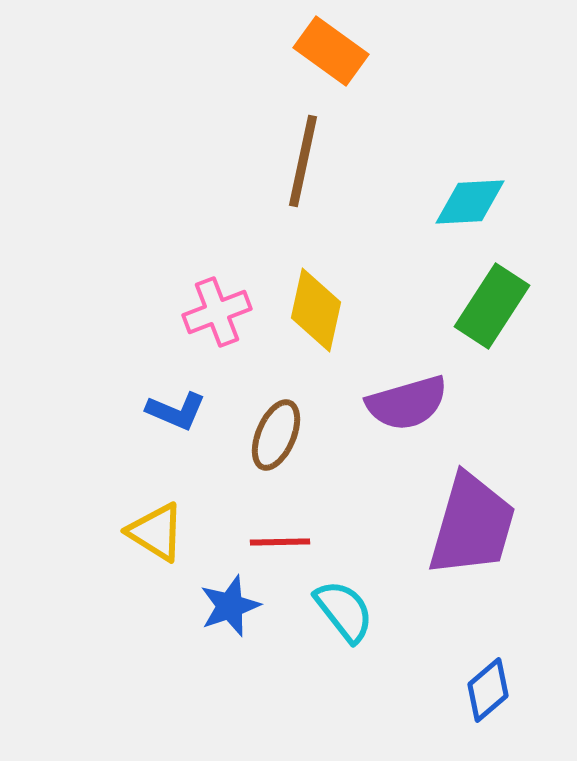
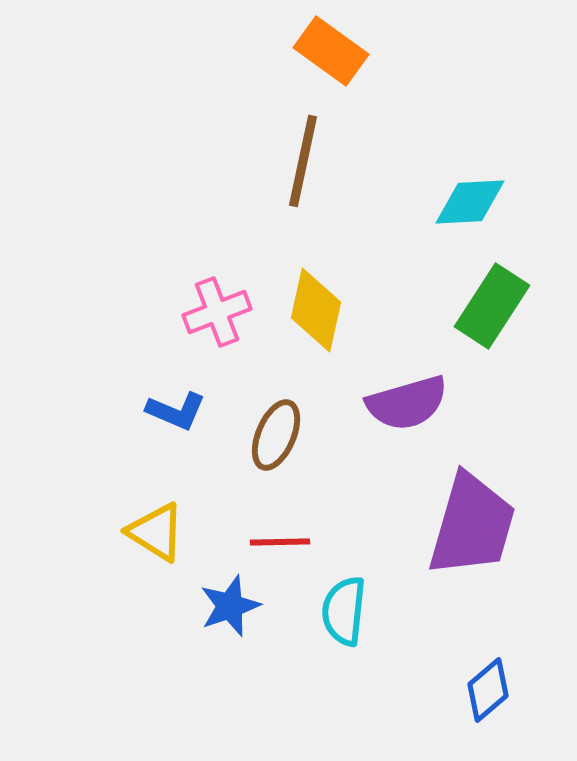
cyan semicircle: rotated 136 degrees counterclockwise
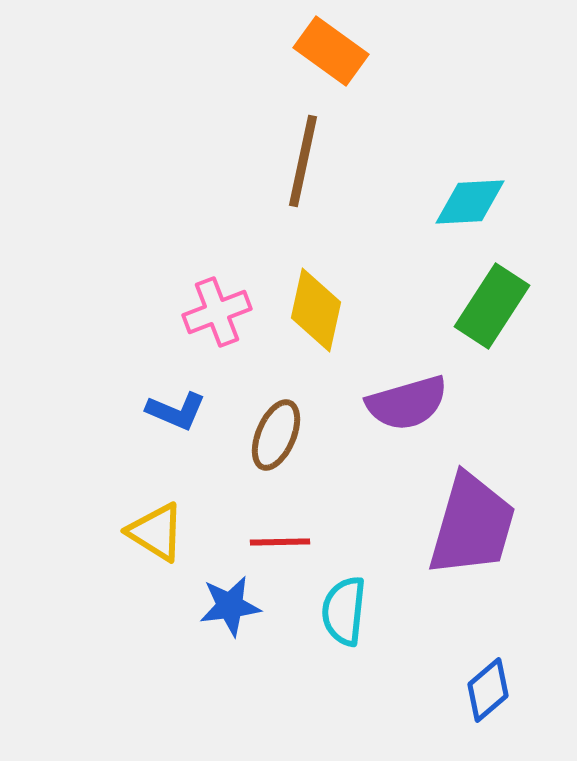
blue star: rotated 12 degrees clockwise
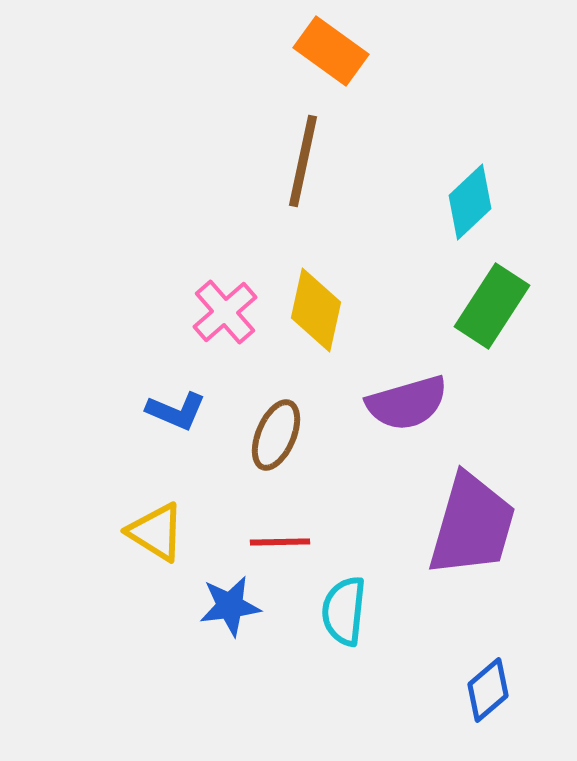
cyan diamond: rotated 40 degrees counterclockwise
pink cross: moved 8 px right; rotated 20 degrees counterclockwise
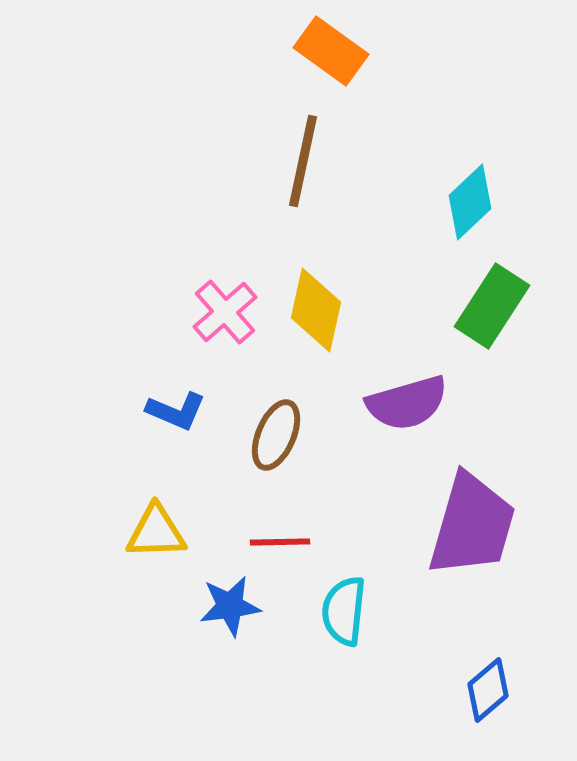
yellow triangle: rotated 34 degrees counterclockwise
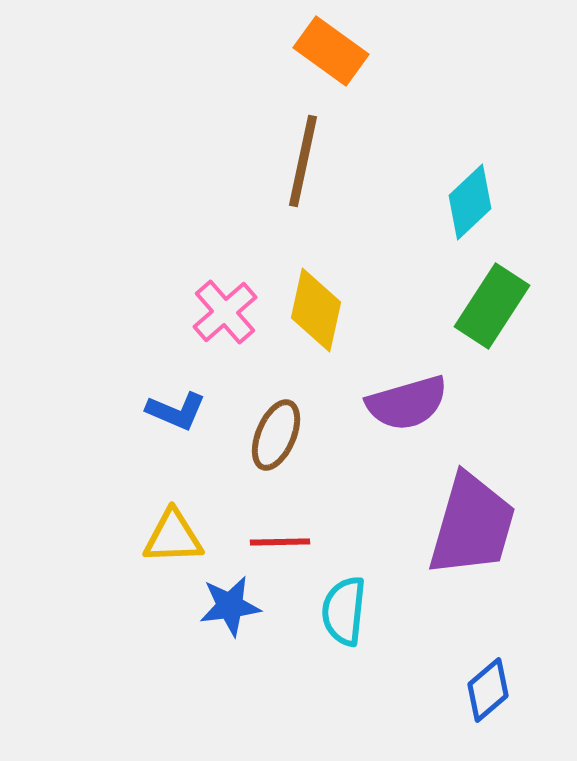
yellow triangle: moved 17 px right, 5 px down
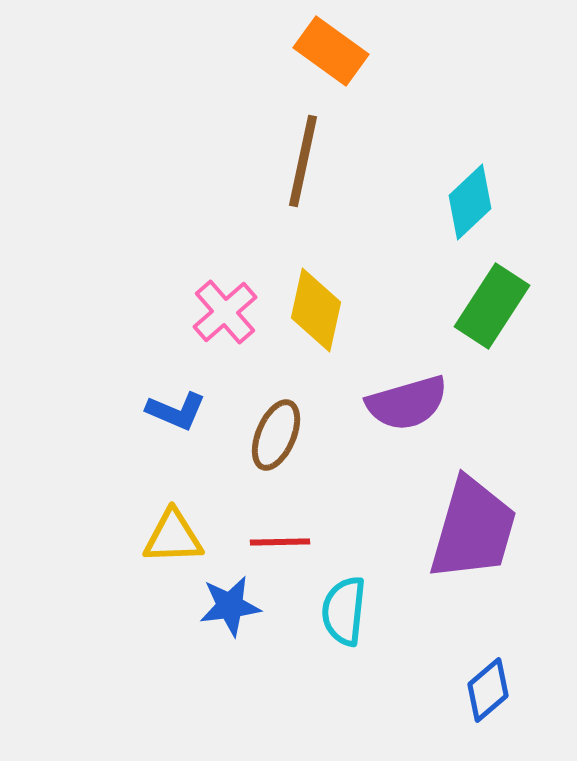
purple trapezoid: moved 1 px right, 4 px down
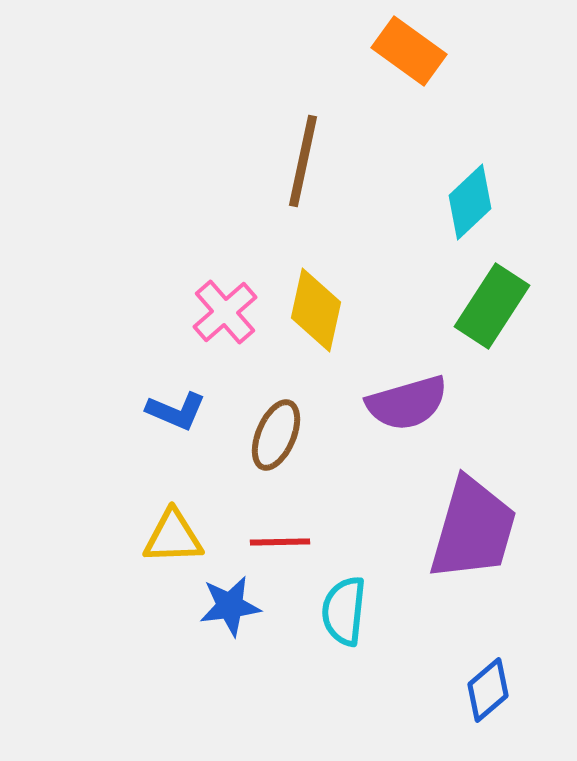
orange rectangle: moved 78 px right
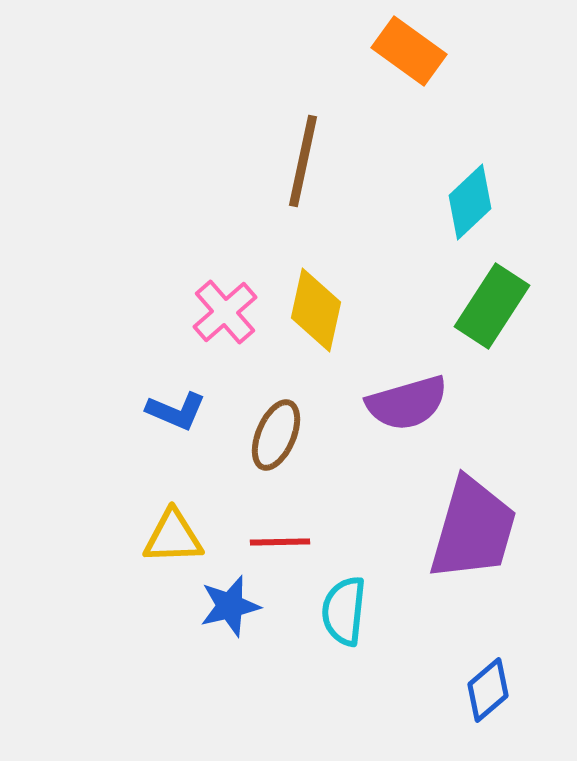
blue star: rotated 6 degrees counterclockwise
